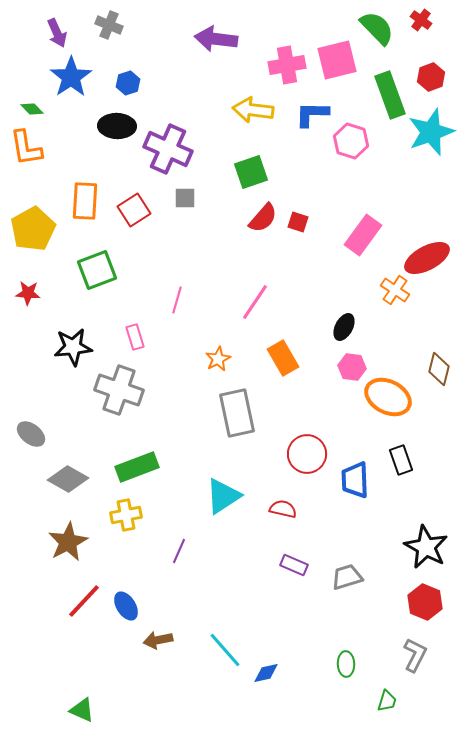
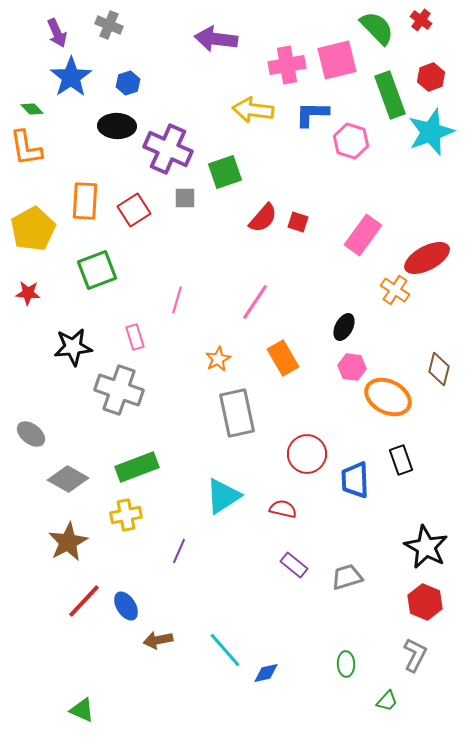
green square at (251, 172): moved 26 px left
purple rectangle at (294, 565): rotated 16 degrees clockwise
green trapezoid at (387, 701): rotated 25 degrees clockwise
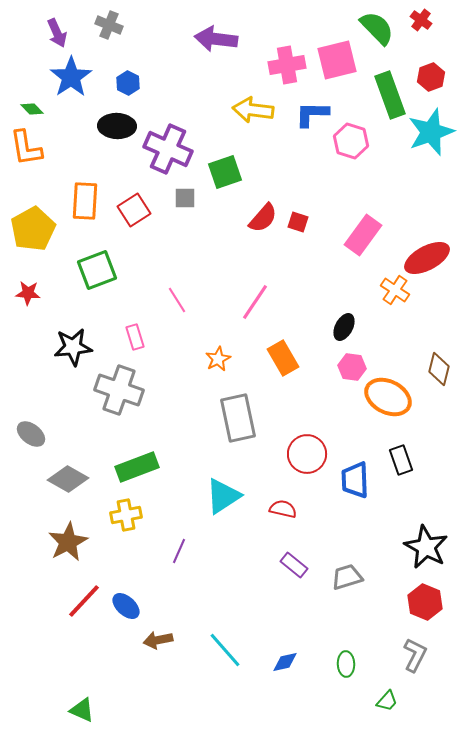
blue hexagon at (128, 83): rotated 15 degrees counterclockwise
pink line at (177, 300): rotated 48 degrees counterclockwise
gray rectangle at (237, 413): moved 1 px right, 5 px down
blue ellipse at (126, 606): rotated 16 degrees counterclockwise
blue diamond at (266, 673): moved 19 px right, 11 px up
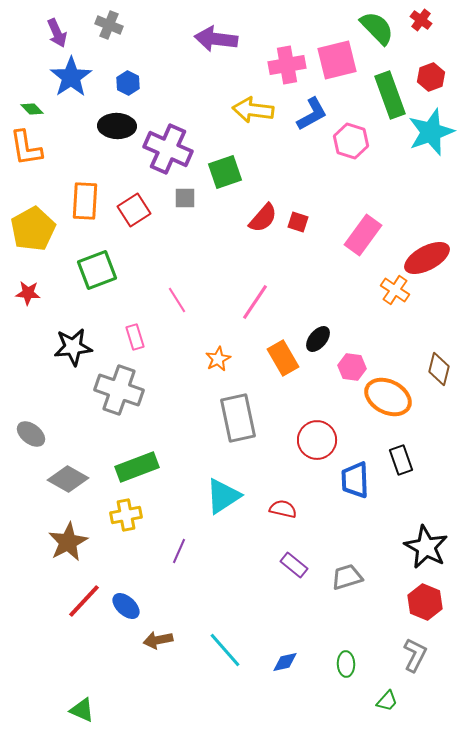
blue L-shape at (312, 114): rotated 150 degrees clockwise
black ellipse at (344, 327): moved 26 px left, 12 px down; rotated 12 degrees clockwise
red circle at (307, 454): moved 10 px right, 14 px up
